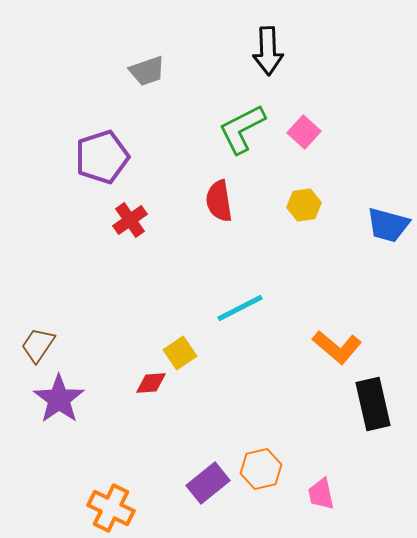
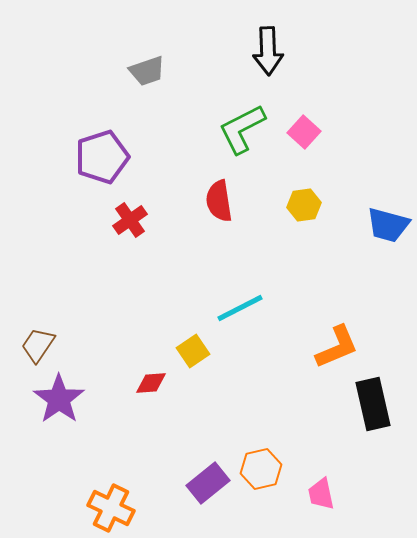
orange L-shape: rotated 63 degrees counterclockwise
yellow square: moved 13 px right, 2 px up
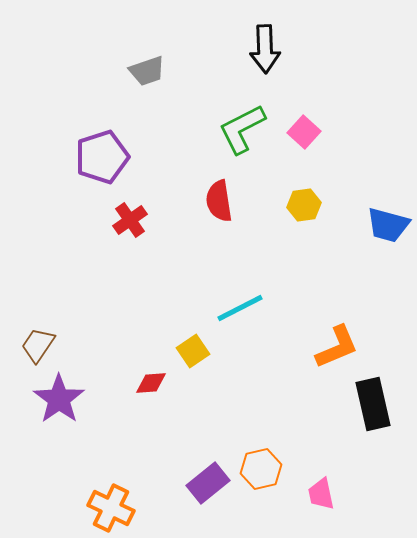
black arrow: moved 3 px left, 2 px up
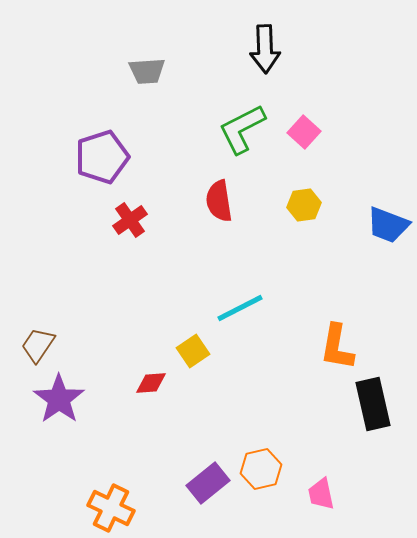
gray trapezoid: rotated 15 degrees clockwise
blue trapezoid: rotated 6 degrees clockwise
orange L-shape: rotated 123 degrees clockwise
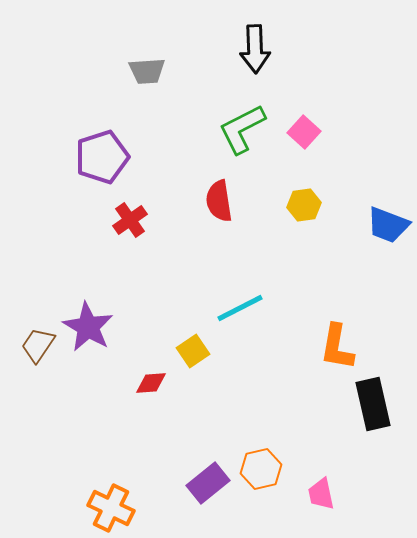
black arrow: moved 10 px left
purple star: moved 29 px right, 72 px up; rotated 6 degrees counterclockwise
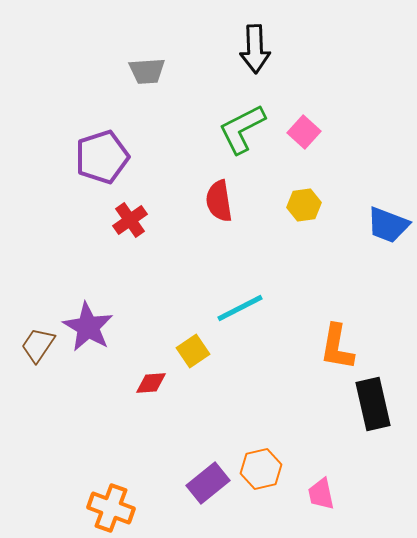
orange cross: rotated 6 degrees counterclockwise
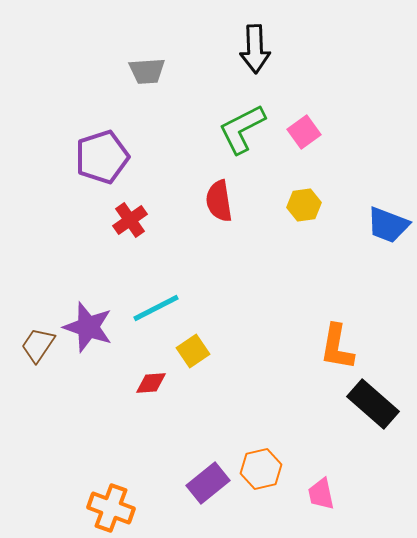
pink square: rotated 12 degrees clockwise
cyan line: moved 84 px left
purple star: rotated 12 degrees counterclockwise
black rectangle: rotated 36 degrees counterclockwise
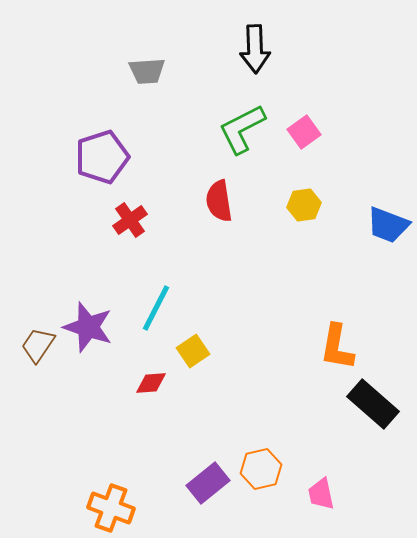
cyan line: rotated 36 degrees counterclockwise
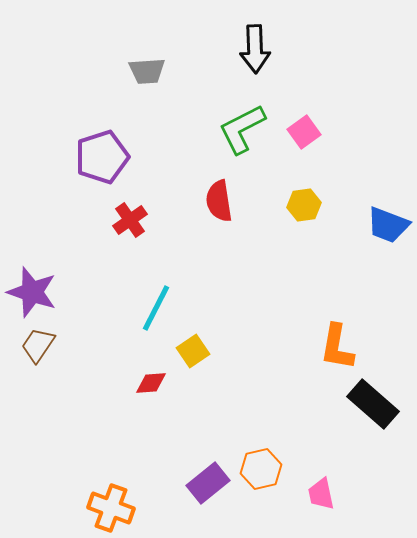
purple star: moved 56 px left, 35 px up
